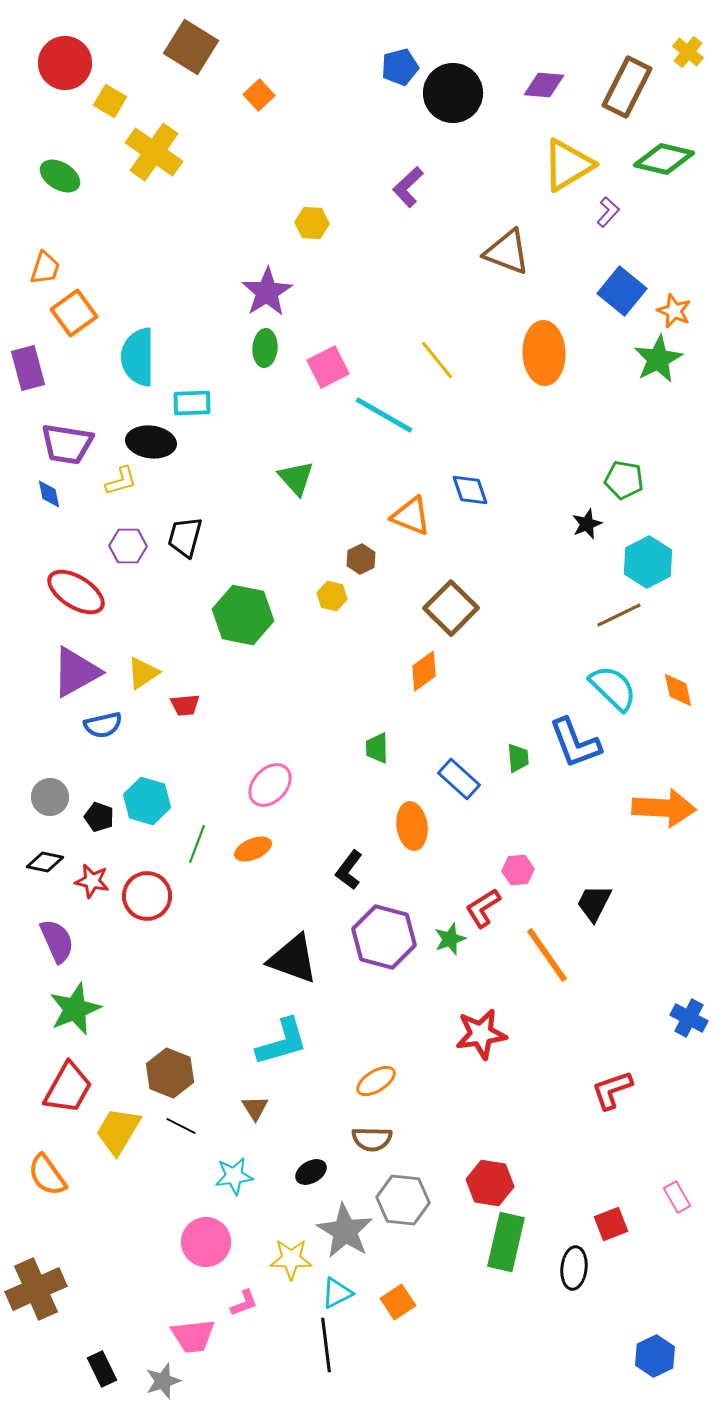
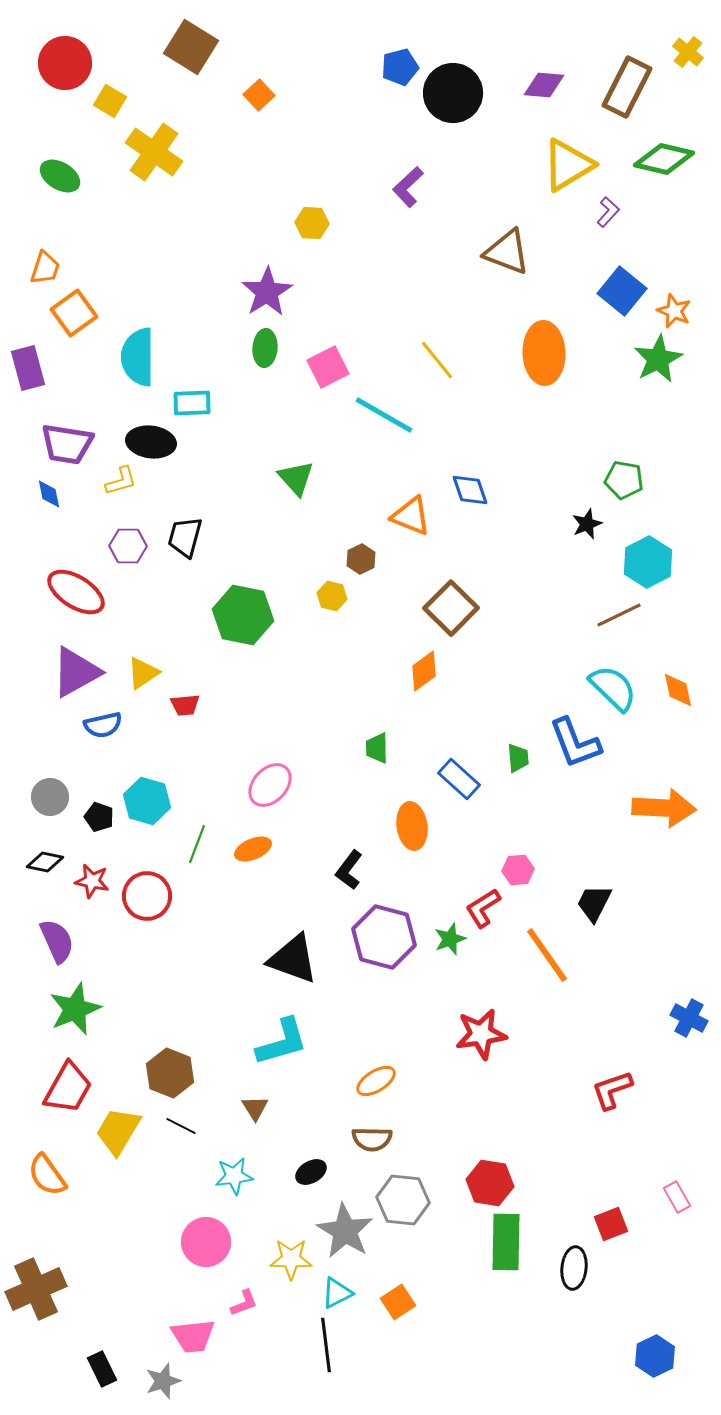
green rectangle at (506, 1242): rotated 12 degrees counterclockwise
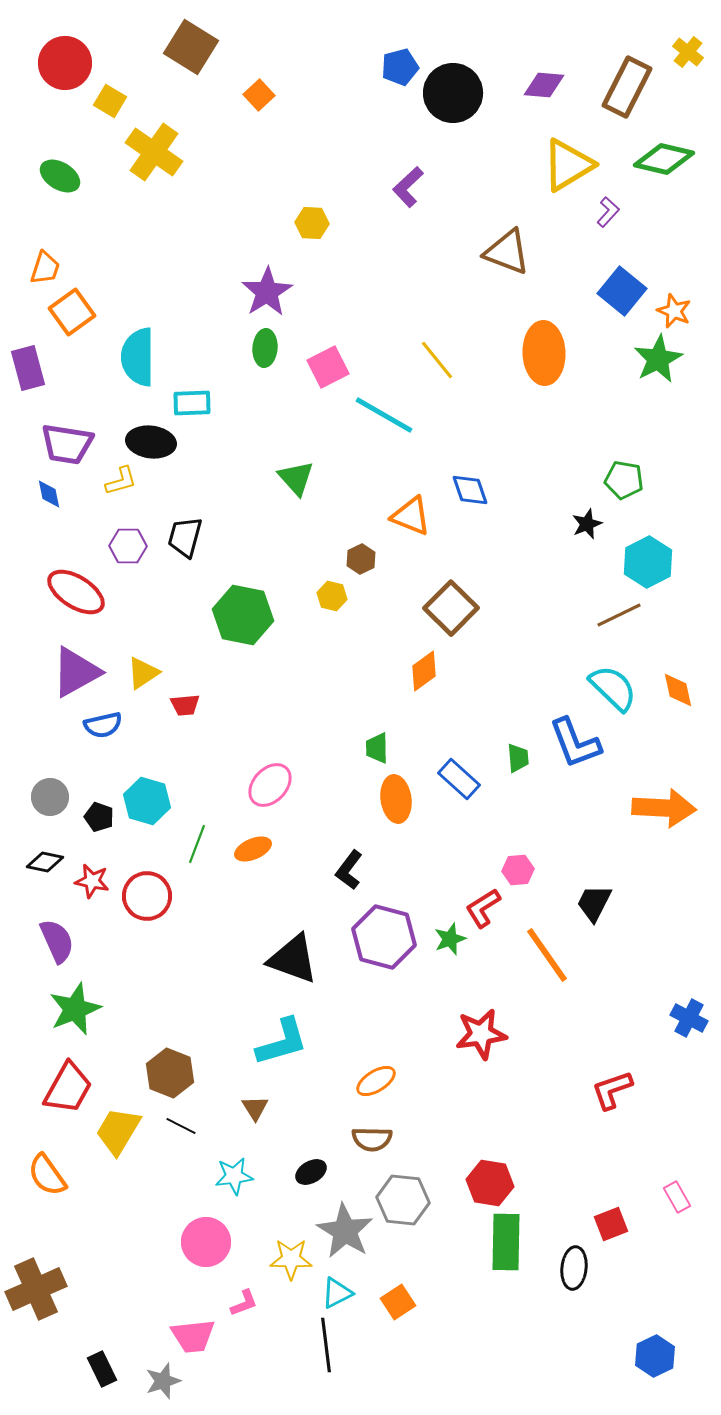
orange square at (74, 313): moved 2 px left, 1 px up
orange ellipse at (412, 826): moved 16 px left, 27 px up
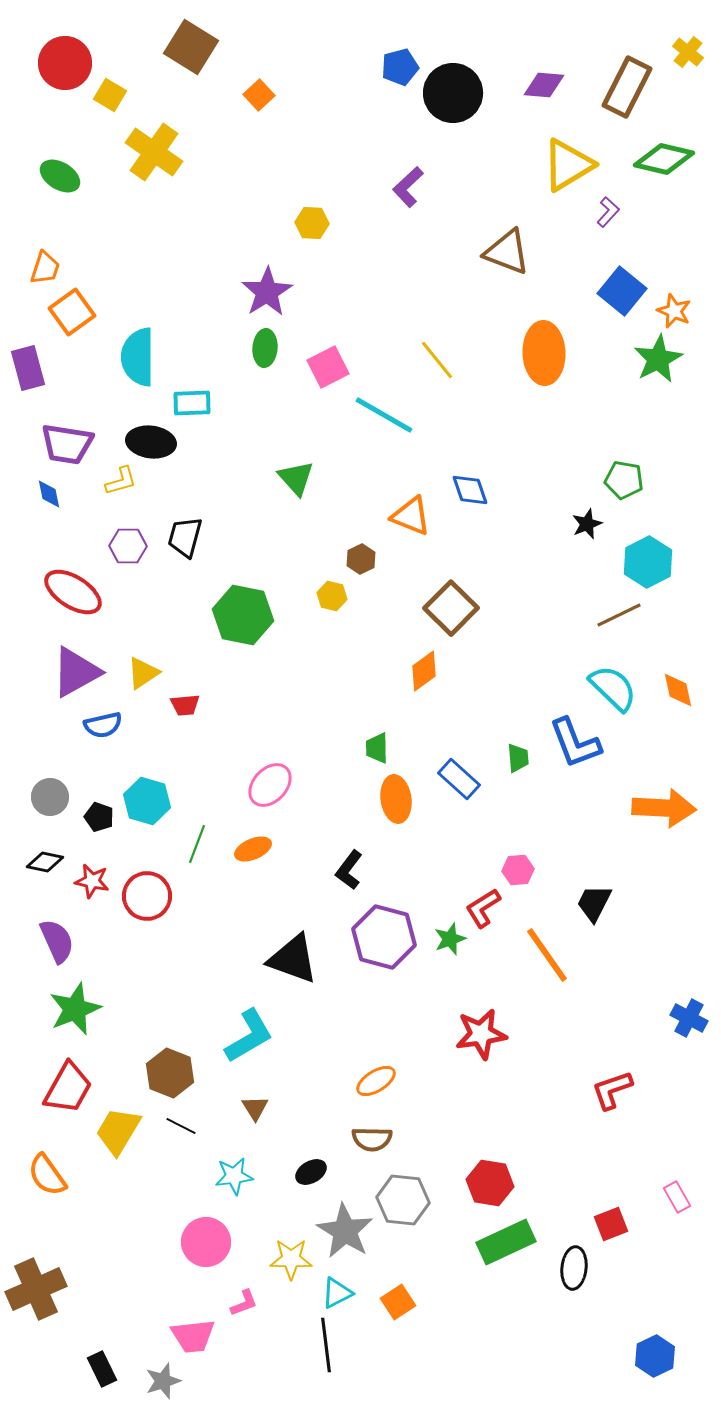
yellow square at (110, 101): moved 6 px up
red ellipse at (76, 592): moved 3 px left
cyan L-shape at (282, 1042): moved 33 px left, 6 px up; rotated 14 degrees counterclockwise
green rectangle at (506, 1242): rotated 64 degrees clockwise
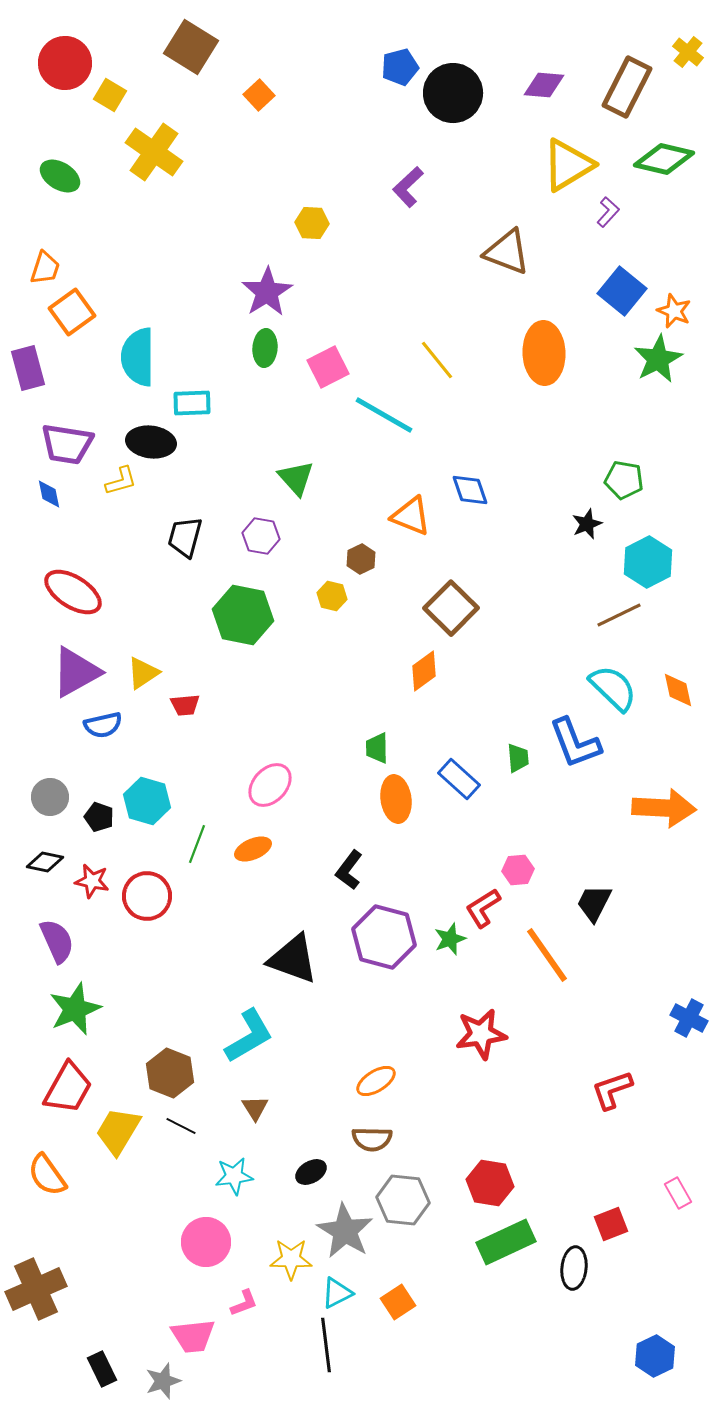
purple hexagon at (128, 546): moved 133 px right, 10 px up; rotated 9 degrees clockwise
pink rectangle at (677, 1197): moved 1 px right, 4 px up
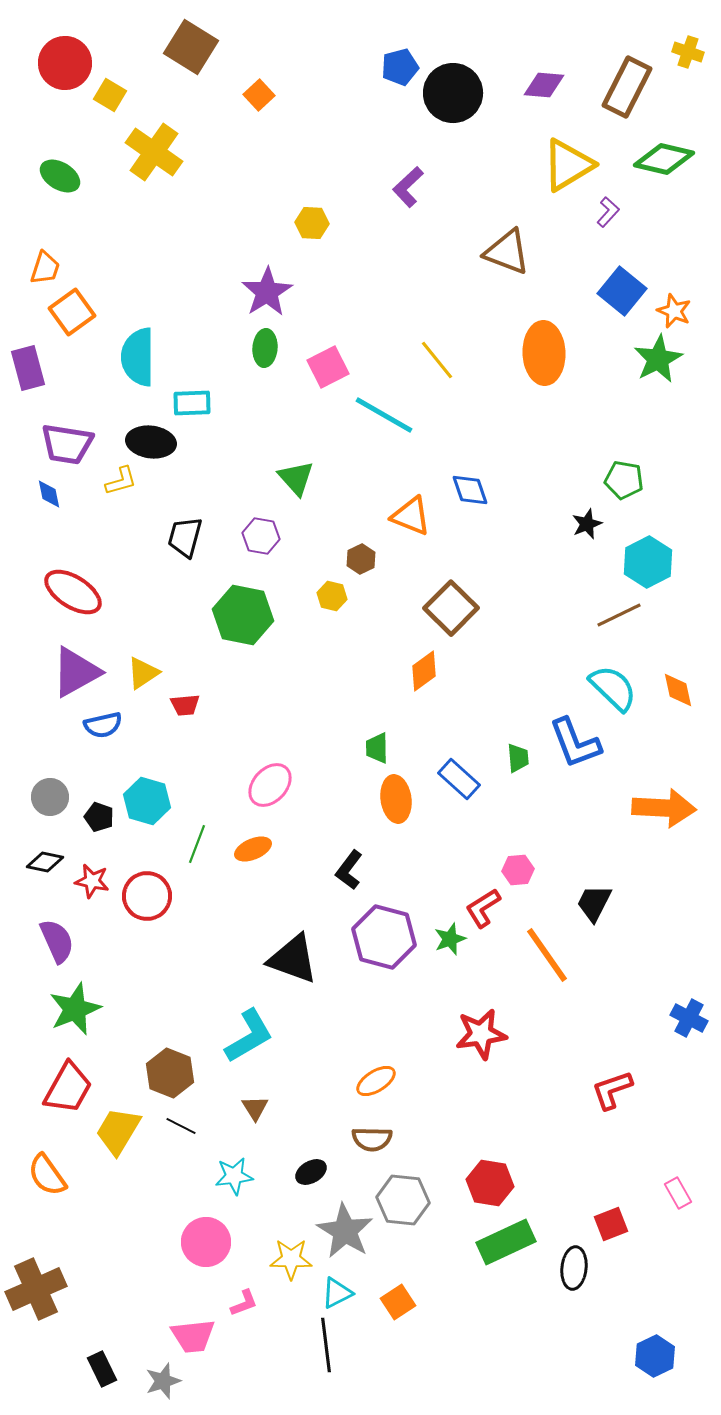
yellow cross at (688, 52): rotated 20 degrees counterclockwise
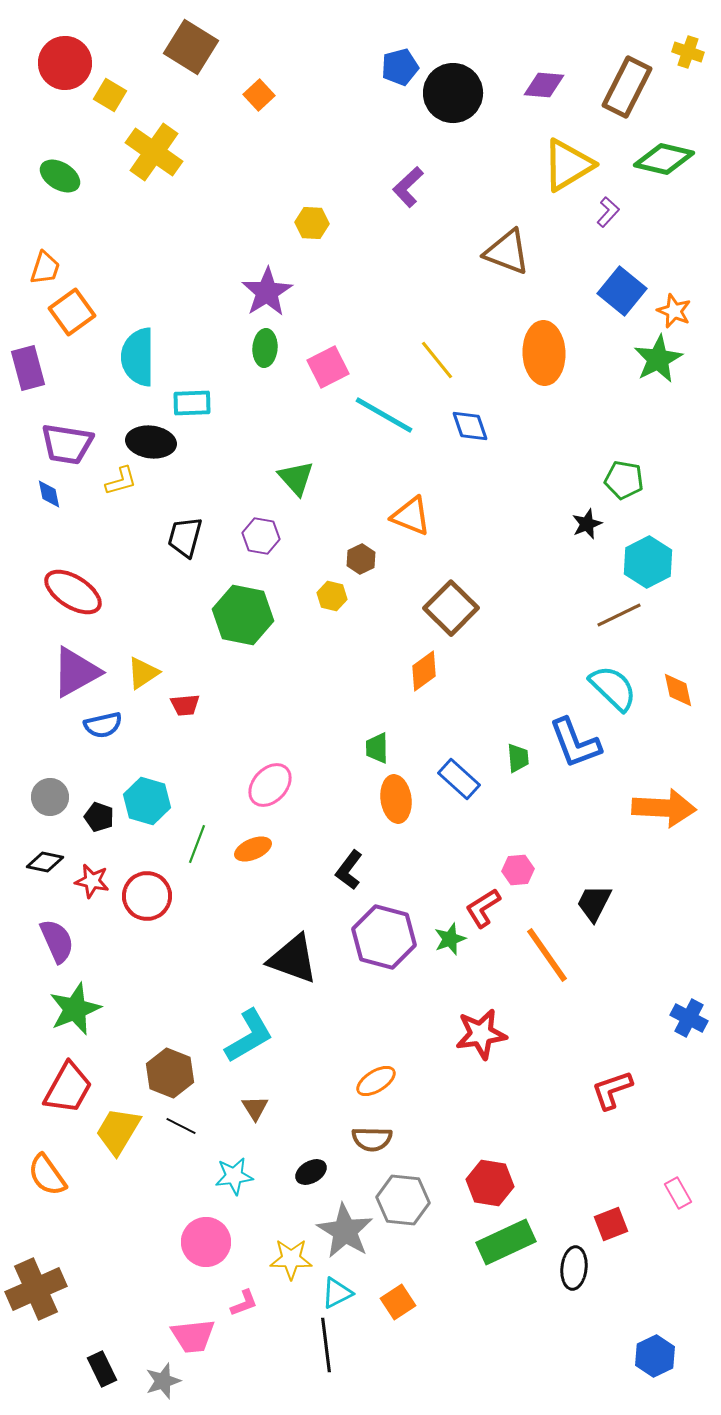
blue diamond at (470, 490): moved 64 px up
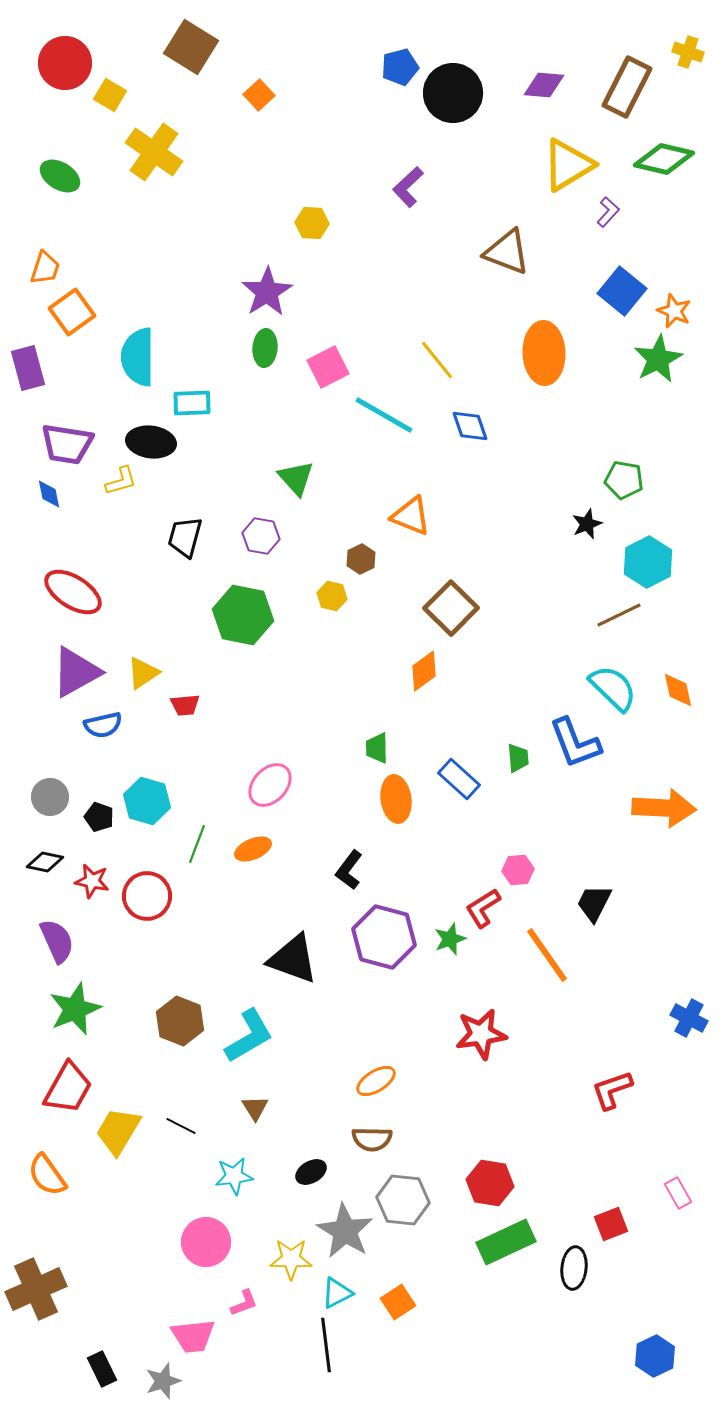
brown hexagon at (170, 1073): moved 10 px right, 52 px up
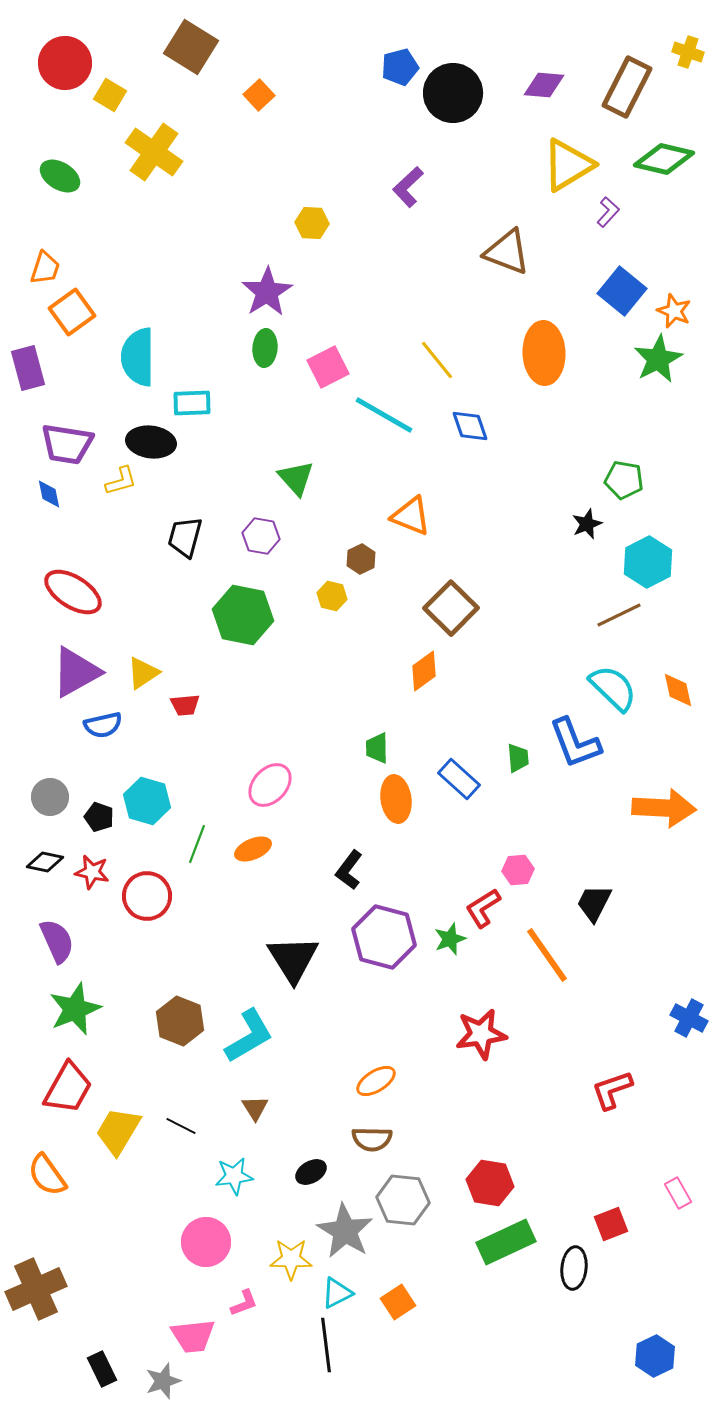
red star at (92, 881): moved 9 px up
black triangle at (293, 959): rotated 38 degrees clockwise
